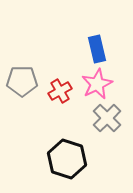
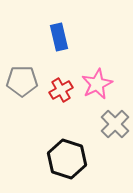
blue rectangle: moved 38 px left, 12 px up
red cross: moved 1 px right, 1 px up
gray cross: moved 8 px right, 6 px down
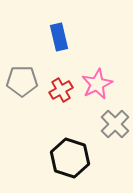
black hexagon: moved 3 px right, 1 px up
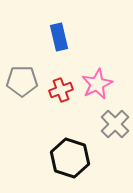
red cross: rotated 10 degrees clockwise
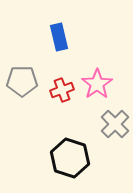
pink star: rotated 8 degrees counterclockwise
red cross: moved 1 px right
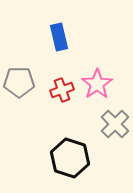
gray pentagon: moved 3 px left, 1 px down
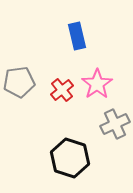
blue rectangle: moved 18 px right, 1 px up
gray pentagon: rotated 8 degrees counterclockwise
red cross: rotated 20 degrees counterclockwise
gray cross: rotated 20 degrees clockwise
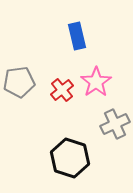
pink star: moved 1 px left, 2 px up
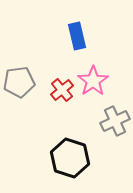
pink star: moved 3 px left, 1 px up
gray cross: moved 3 px up
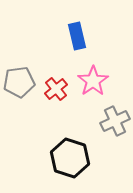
red cross: moved 6 px left, 1 px up
